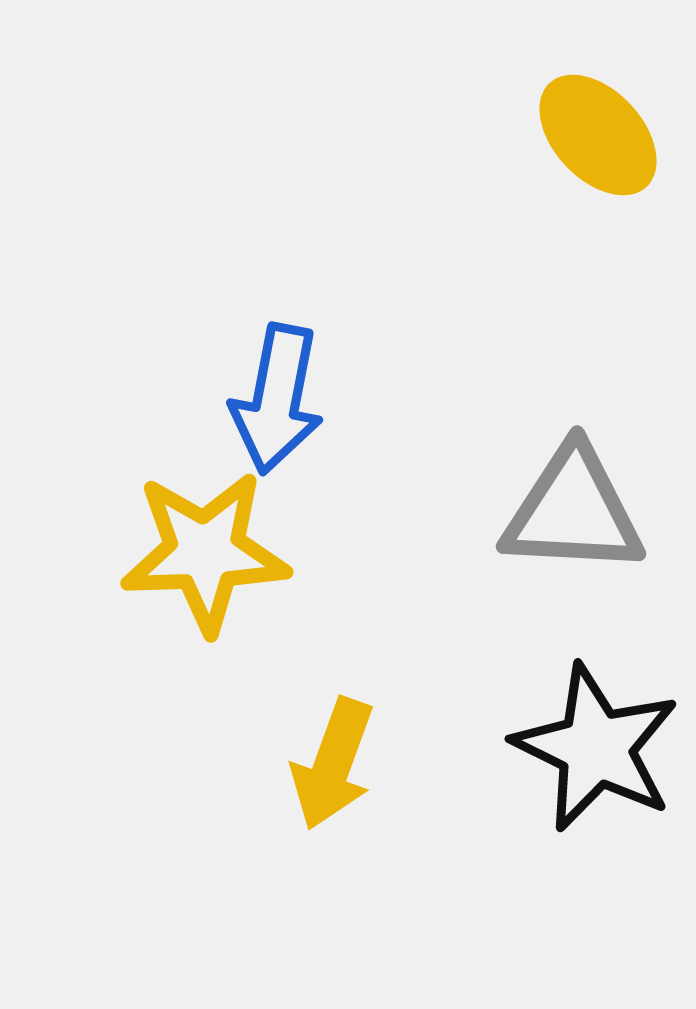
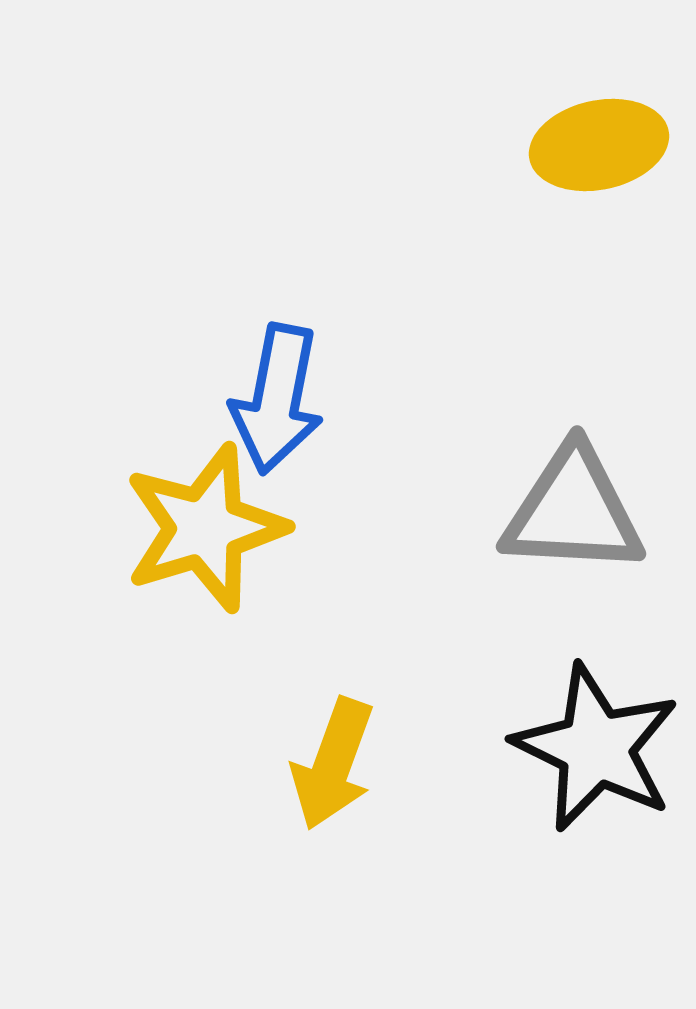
yellow ellipse: moved 1 px right, 10 px down; rotated 59 degrees counterclockwise
yellow star: moved 24 px up; rotated 15 degrees counterclockwise
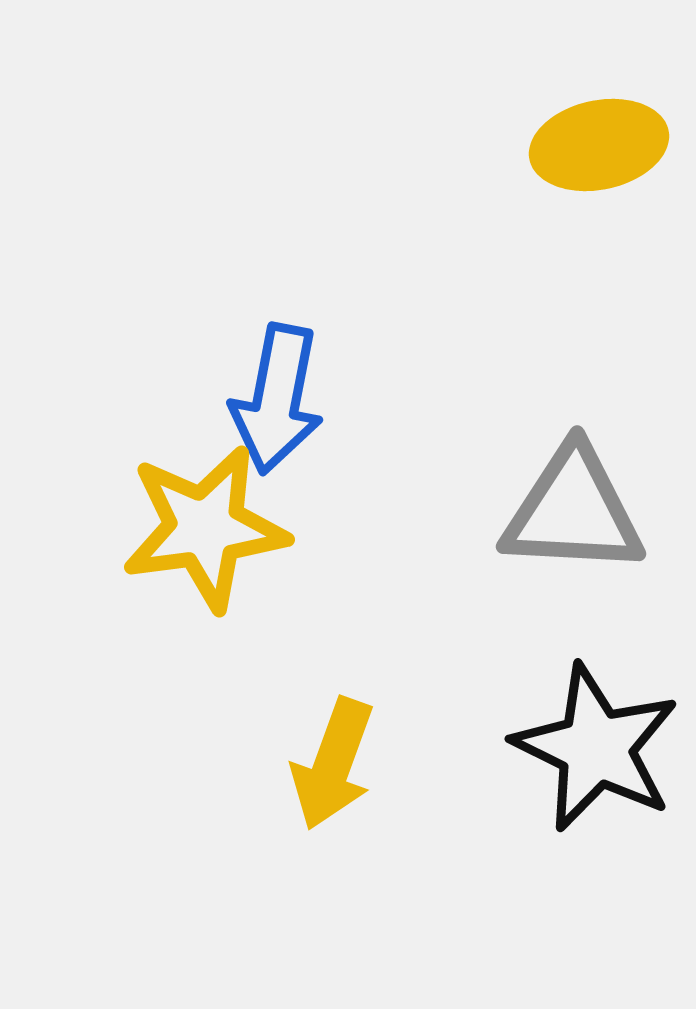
yellow star: rotated 9 degrees clockwise
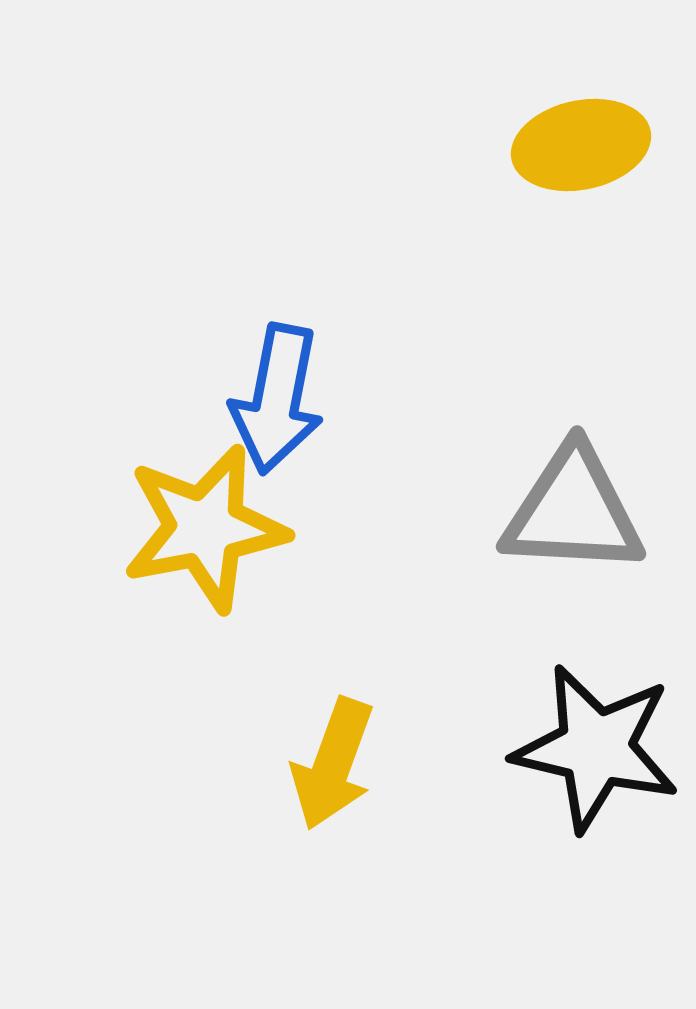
yellow ellipse: moved 18 px left
yellow star: rotated 3 degrees counterclockwise
black star: rotated 13 degrees counterclockwise
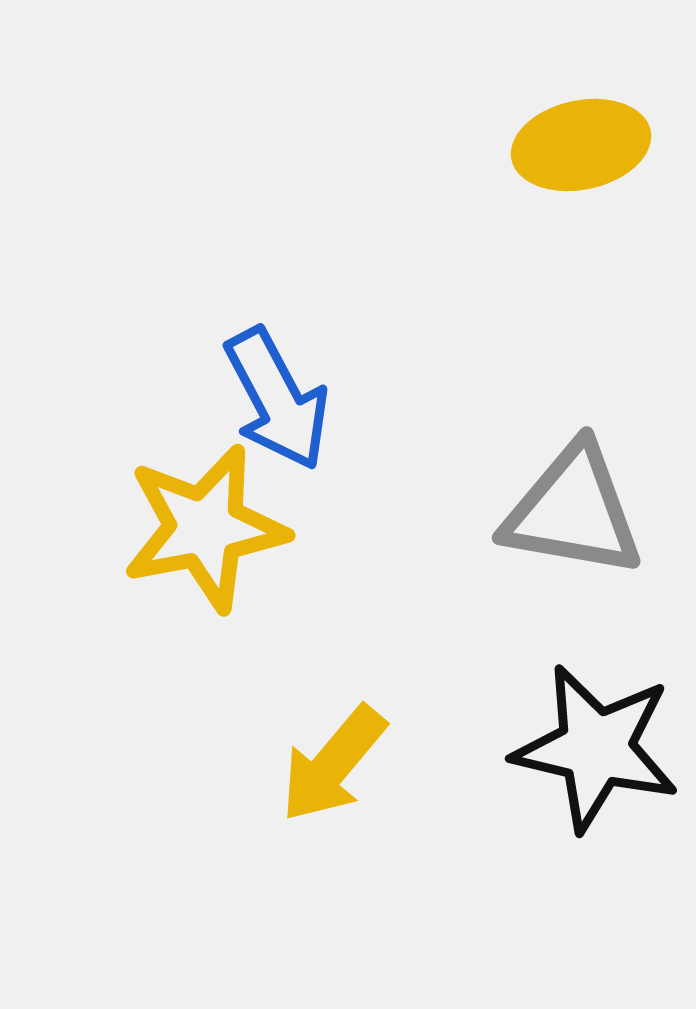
blue arrow: rotated 39 degrees counterclockwise
gray triangle: rotated 7 degrees clockwise
yellow arrow: rotated 20 degrees clockwise
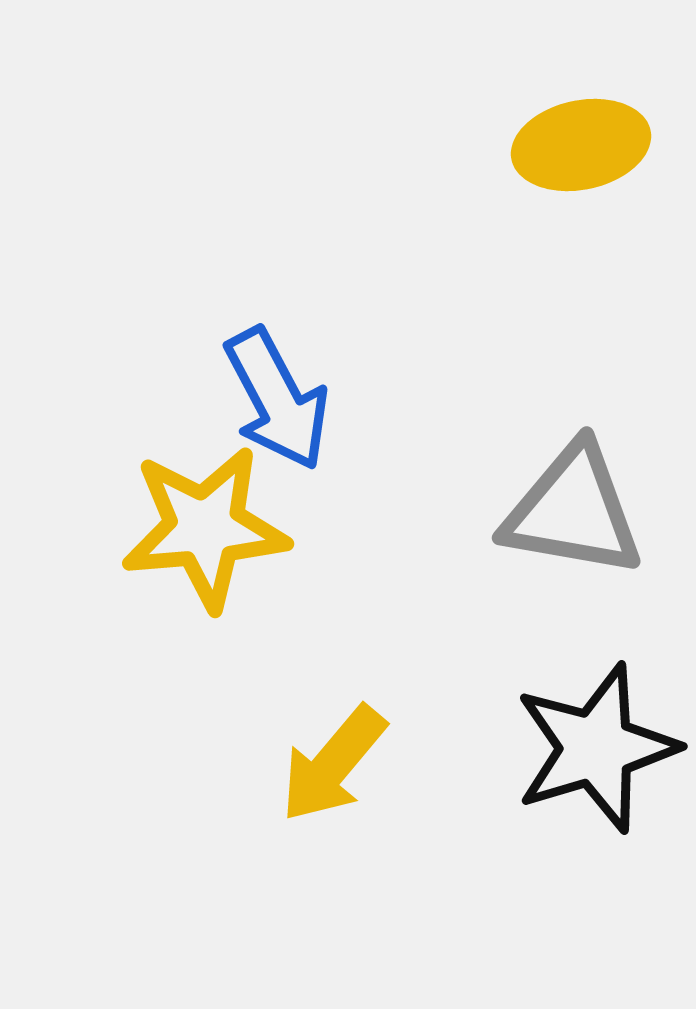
yellow star: rotated 6 degrees clockwise
black star: rotated 30 degrees counterclockwise
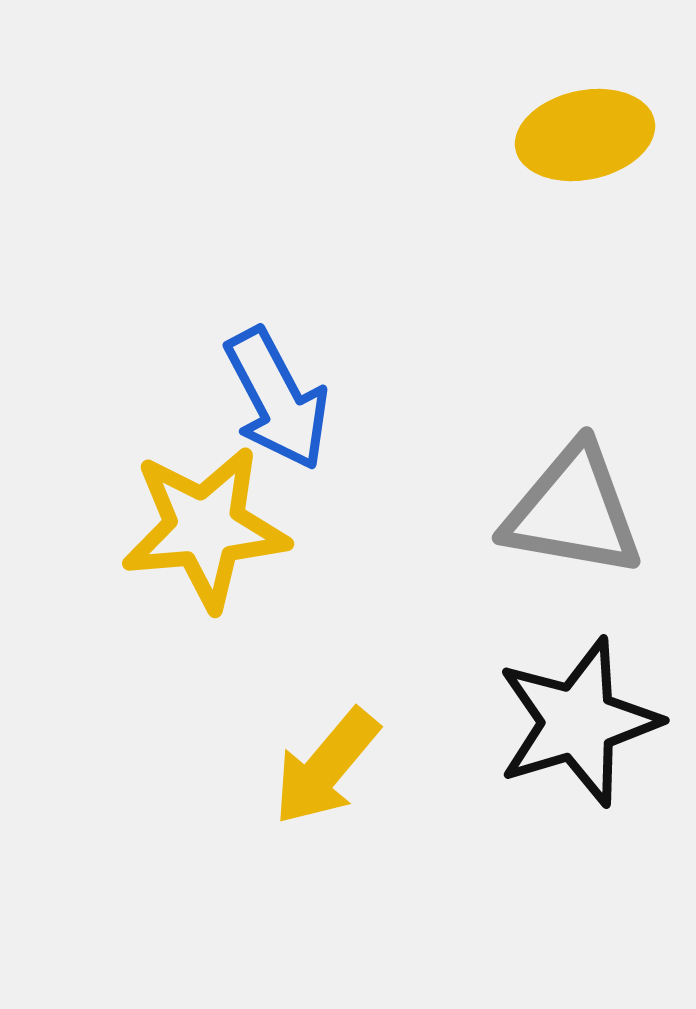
yellow ellipse: moved 4 px right, 10 px up
black star: moved 18 px left, 26 px up
yellow arrow: moved 7 px left, 3 px down
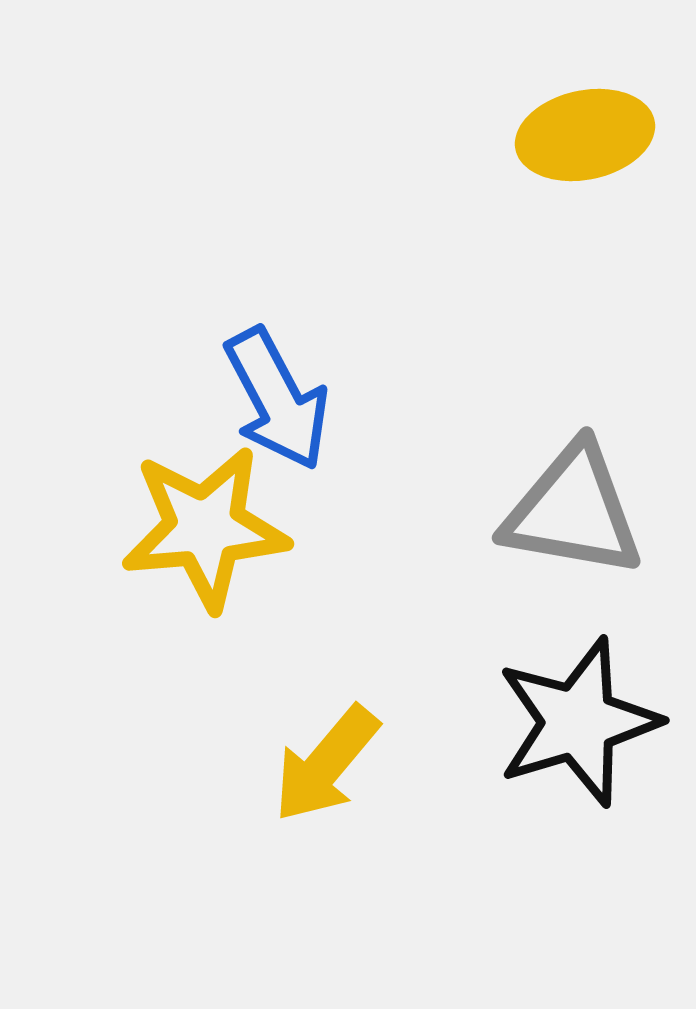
yellow arrow: moved 3 px up
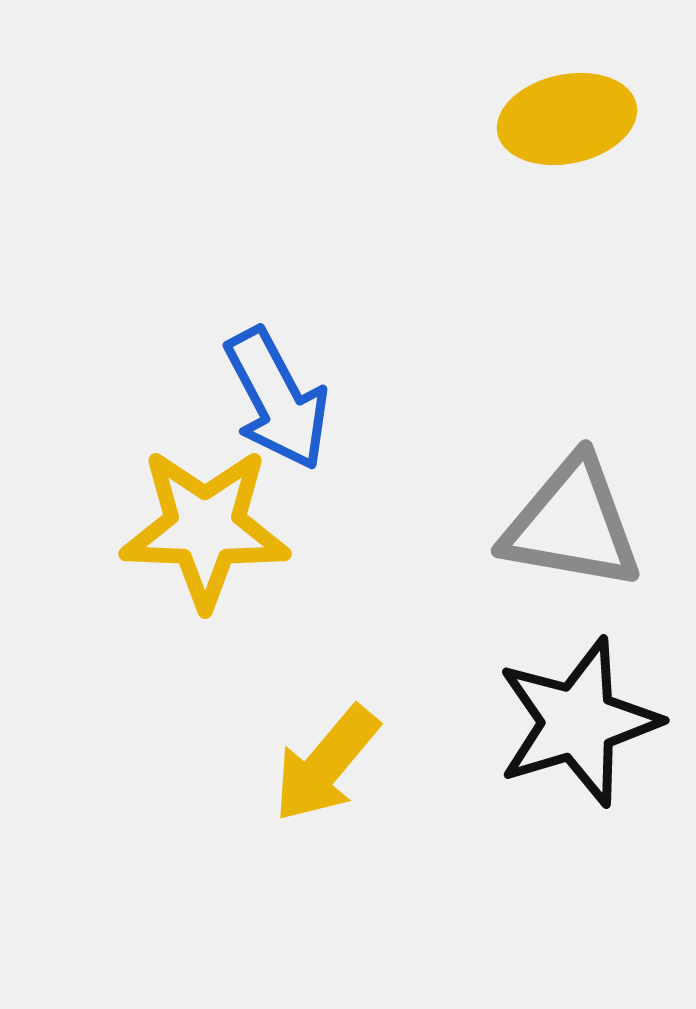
yellow ellipse: moved 18 px left, 16 px up
gray triangle: moved 1 px left, 13 px down
yellow star: rotated 7 degrees clockwise
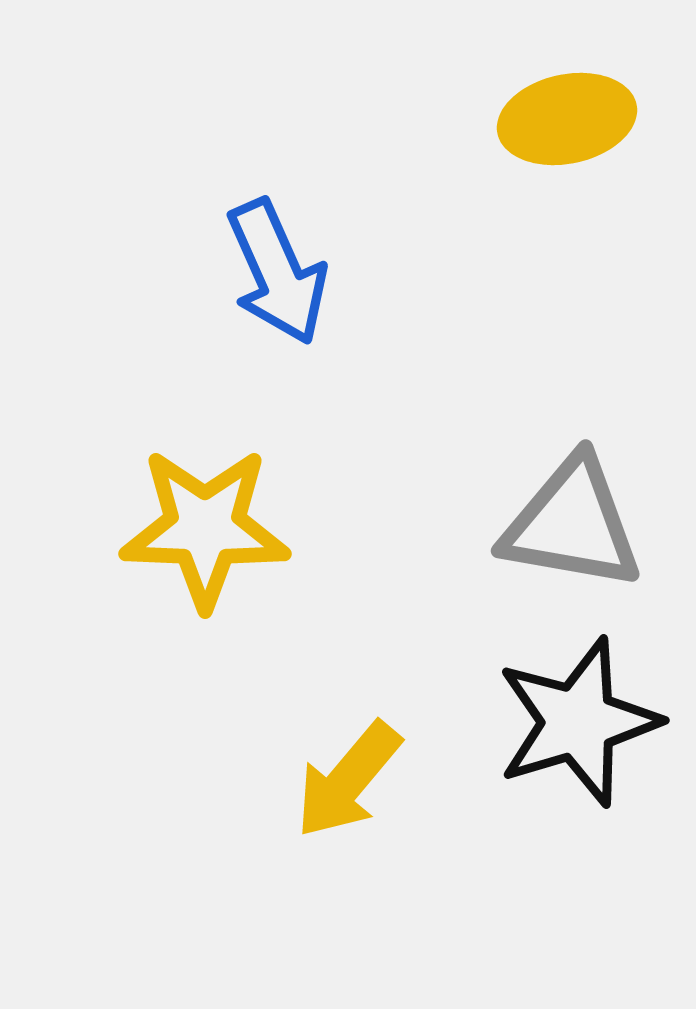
blue arrow: moved 127 px up; rotated 4 degrees clockwise
yellow arrow: moved 22 px right, 16 px down
